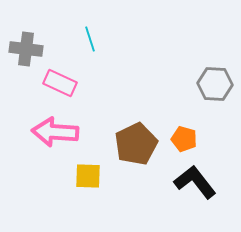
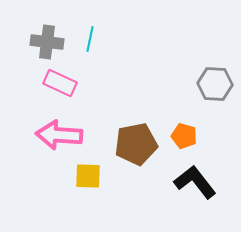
cyan line: rotated 30 degrees clockwise
gray cross: moved 21 px right, 7 px up
pink arrow: moved 4 px right, 3 px down
orange pentagon: moved 3 px up
brown pentagon: rotated 15 degrees clockwise
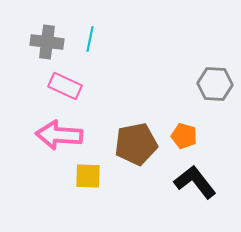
pink rectangle: moved 5 px right, 3 px down
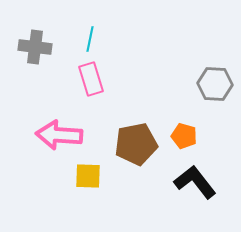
gray cross: moved 12 px left, 5 px down
pink rectangle: moved 26 px right, 7 px up; rotated 48 degrees clockwise
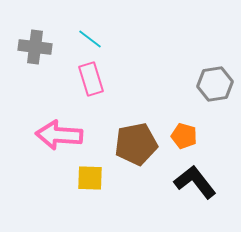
cyan line: rotated 65 degrees counterclockwise
gray hexagon: rotated 12 degrees counterclockwise
yellow square: moved 2 px right, 2 px down
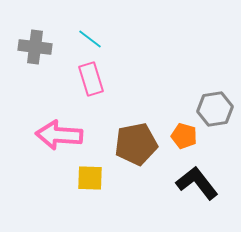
gray hexagon: moved 25 px down
black L-shape: moved 2 px right, 1 px down
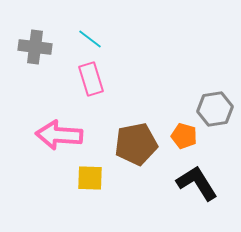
black L-shape: rotated 6 degrees clockwise
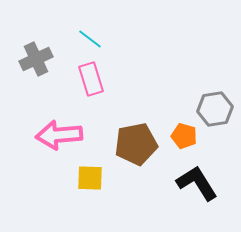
gray cross: moved 1 px right, 12 px down; rotated 32 degrees counterclockwise
pink arrow: rotated 9 degrees counterclockwise
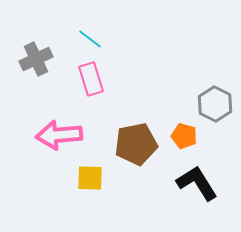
gray hexagon: moved 5 px up; rotated 24 degrees counterclockwise
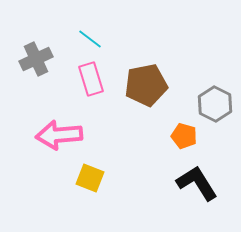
brown pentagon: moved 10 px right, 59 px up
yellow square: rotated 20 degrees clockwise
